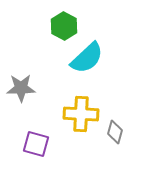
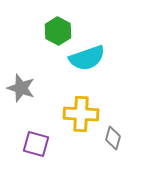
green hexagon: moved 6 px left, 5 px down
cyan semicircle: rotated 24 degrees clockwise
gray star: rotated 20 degrees clockwise
gray diamond: moved 2 px left, 6 px down
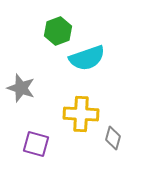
green hexagon: rotated 12 degrees clockwise
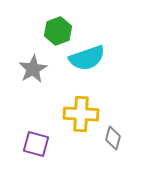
gray star: moved 12 px right, 19 px up; rotated 24 degrees clockwise
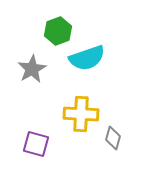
gray star: moved 1 px left
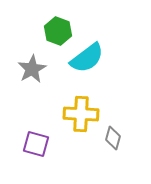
green hexagon: rotated 20 degrees counterclockwise
cyan semicircle: rotated 18 degrees counterclockwise
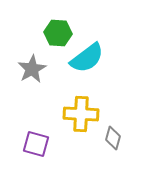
green hexagon: moved 2 px down; rotated 16 degrees counterclockwise
